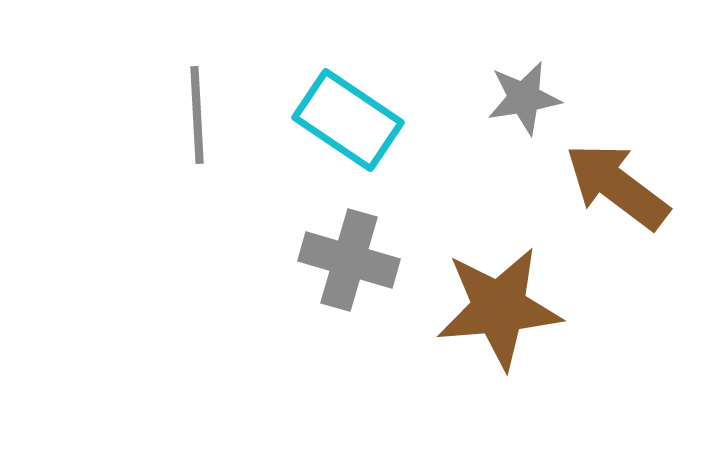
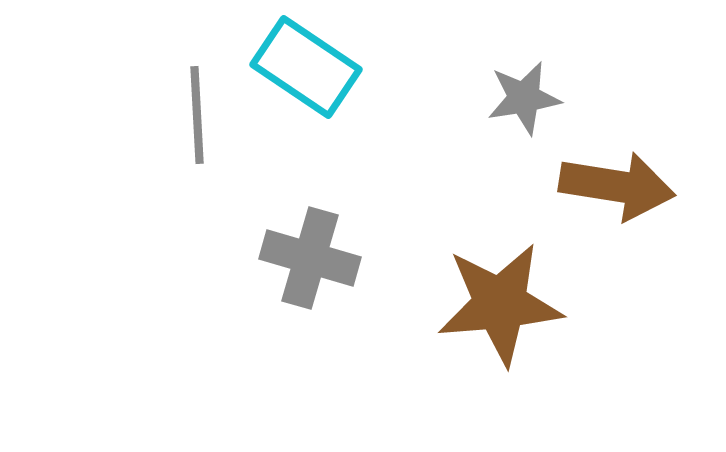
cyan rectangle: moved 42 px left, 53 px up
brown arrow: rotated 152 degrees clockwise
gray cross: moved 39 px left, 2 px up
brown star: moved 1 px right, 4 px up
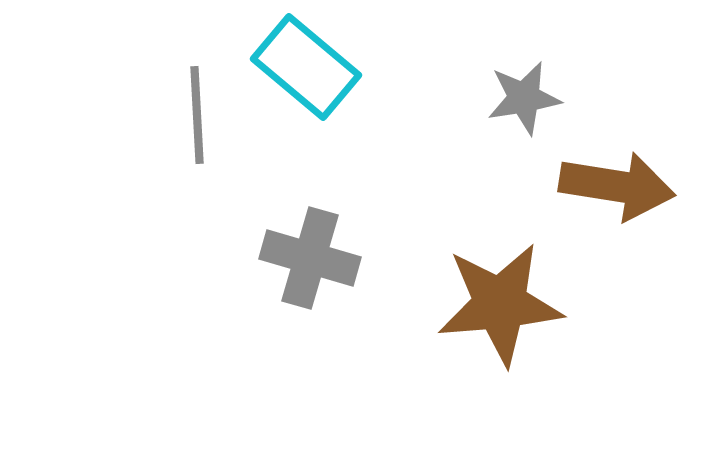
cyan rectangle: rotated 6 degrees clockwise
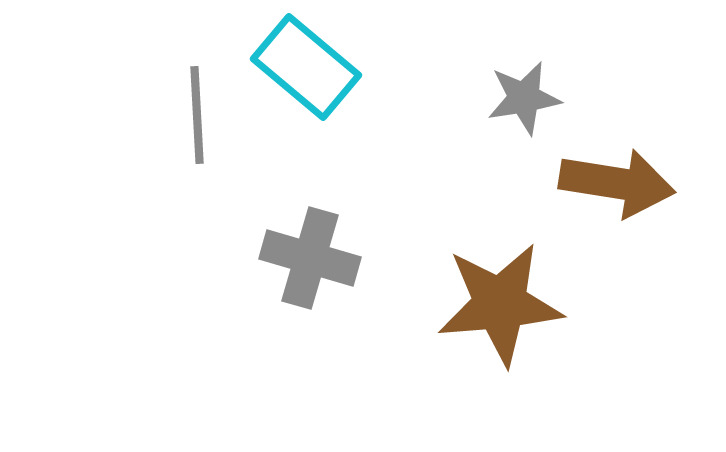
brown arrow: moved 3 px up
